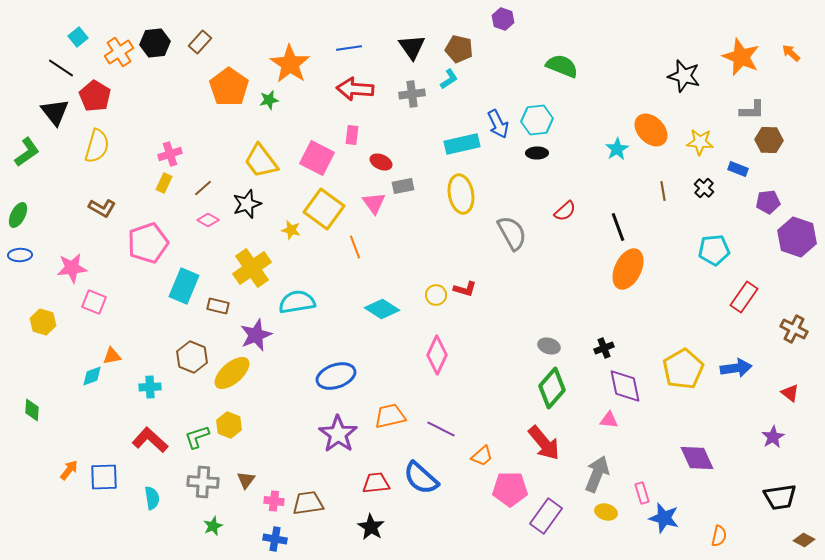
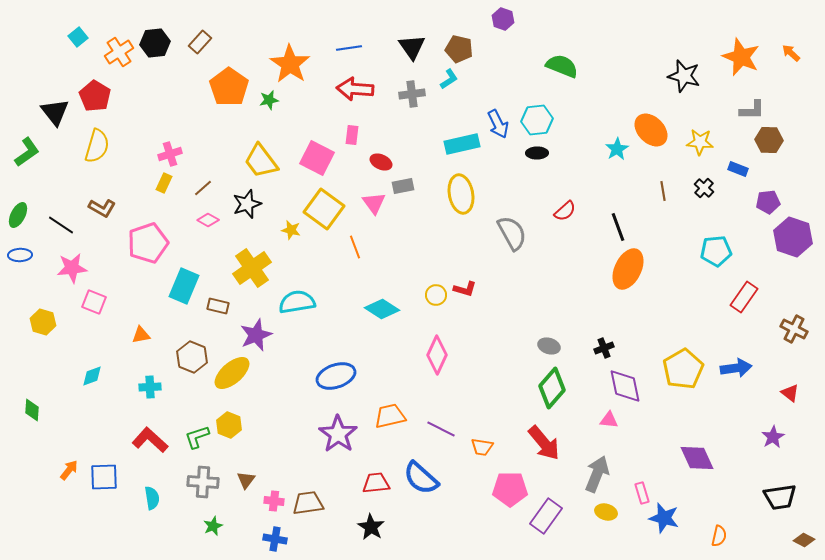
black line at (61, 68): moved 157 px down
purple hexagon at (797, 237): moved 4 px left
cyan pentagon at (714, 250): moved 2 px right, 1 px down
orange triangle at (112, 356): moved 29 px right, 21 px up
orange trapezoid at (482, 456): moved 9 px up; rotated 50 degrees clockwise
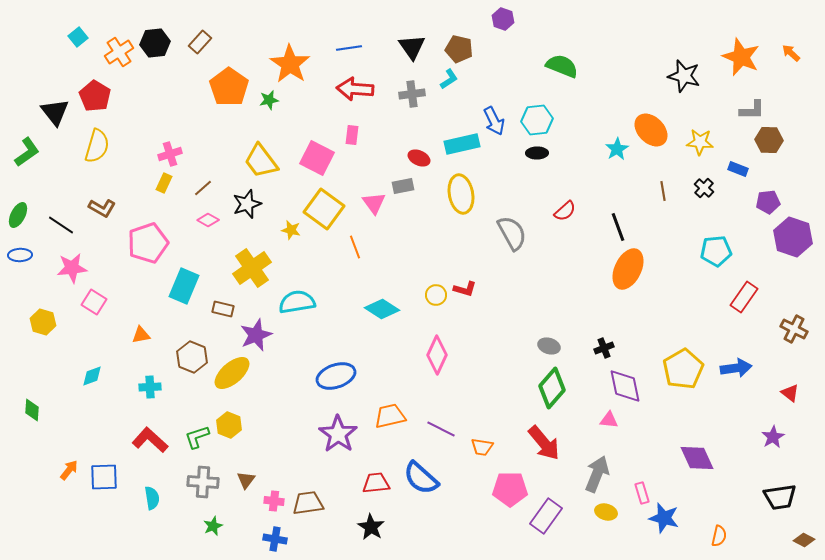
blue arrow at (498, 124): moved 4 px left, 3 px up
red ellipse at (381, 162): moved 38 px right, 4 px up
pink square at (94, 302): rotated 10 degrees clockwise
brown rectangle at (218, 306): moved 5 px right, 3 px down
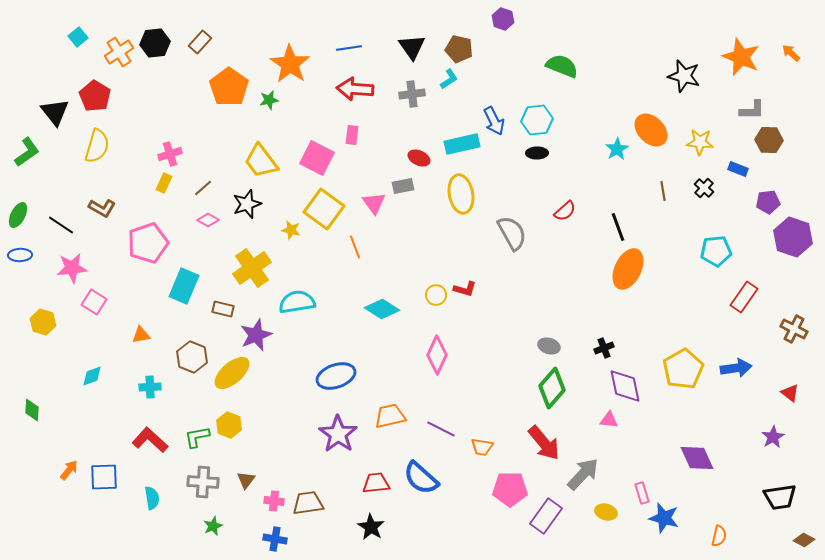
green L-shape at (197, 437): rotated 8 degrees clockwise
gray arrow at (597, 474): moved 14 px left; rotated 21 degrees clockwise
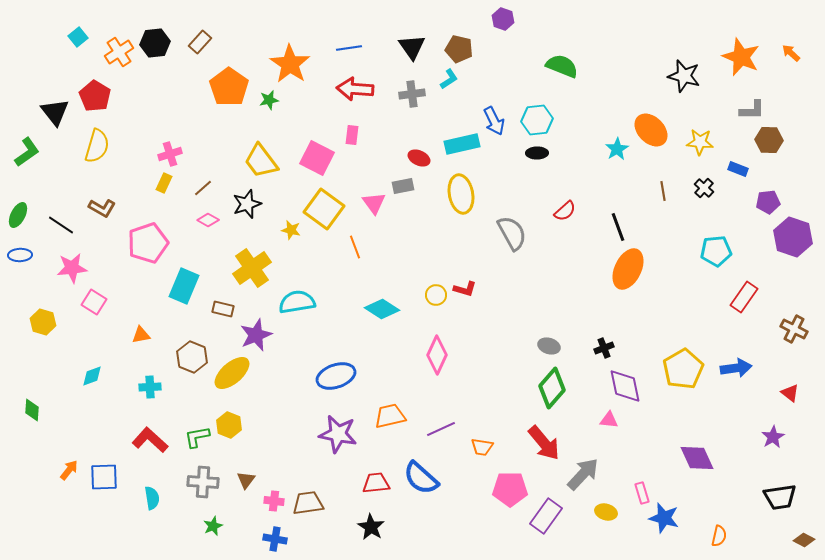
purple line at (441, 429): rotated 52 degrees counterclockwise
purple star at (338, 434): rotated 24 degrees counterclockwise
